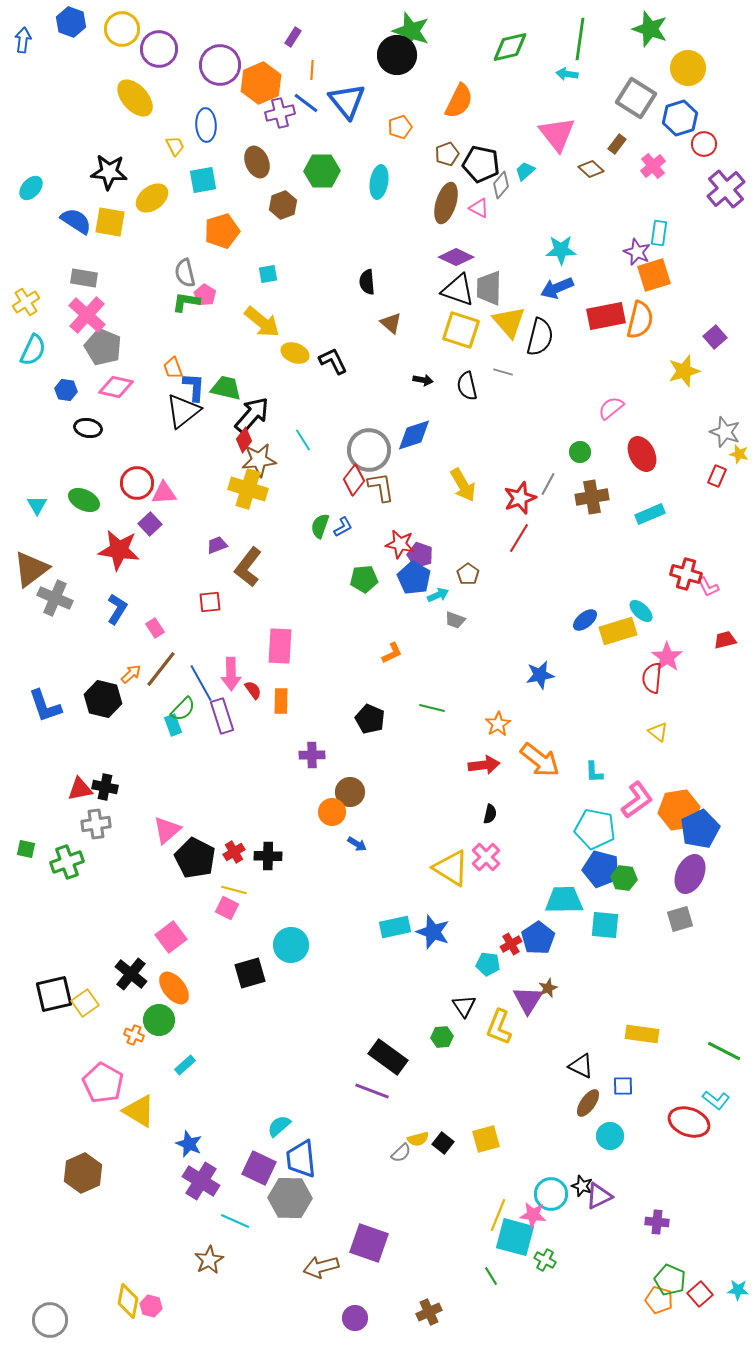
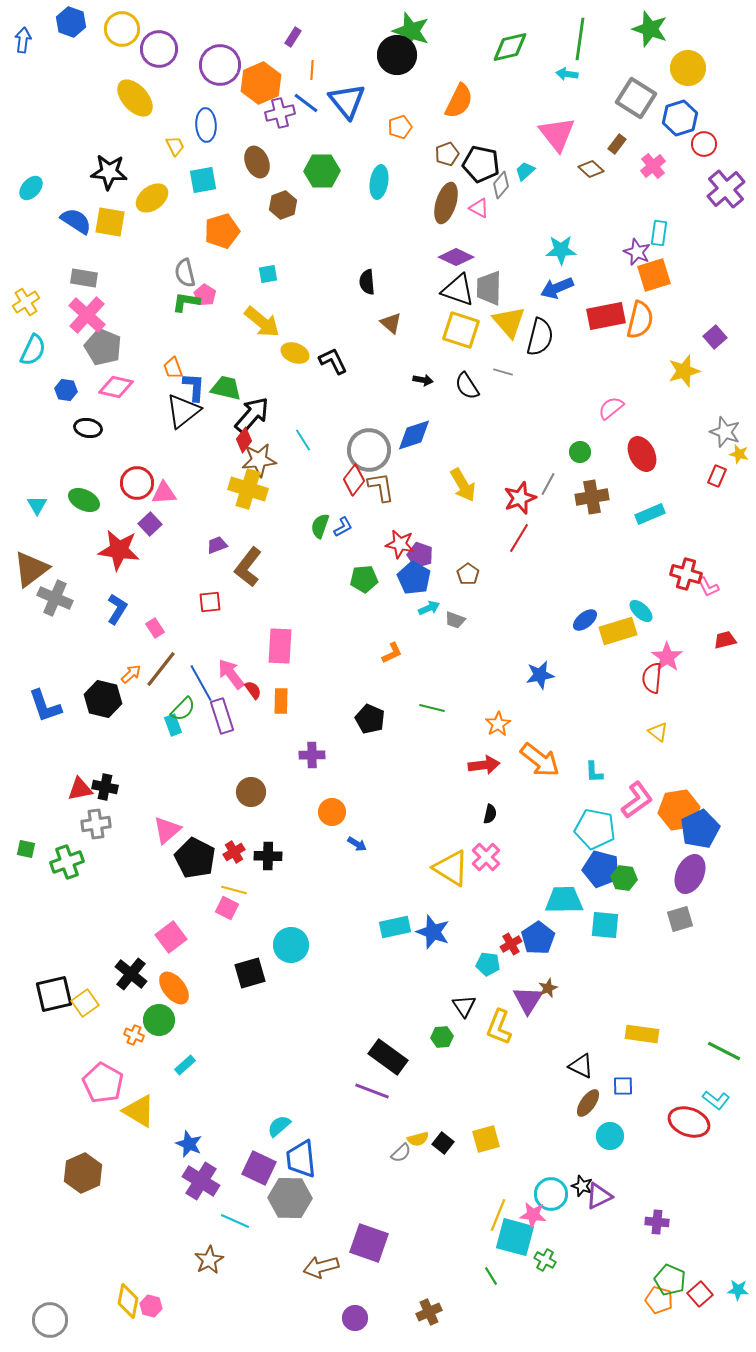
black semicircle at (467, 386): rotated 20 degrees counterclockwise
cyan arrow at (438, 595): moved 9 px left, 13 px down
pink arrow at (231, 674): rotated 144 degrees clockwise
brown circle at (350, 792): moved 99 px left
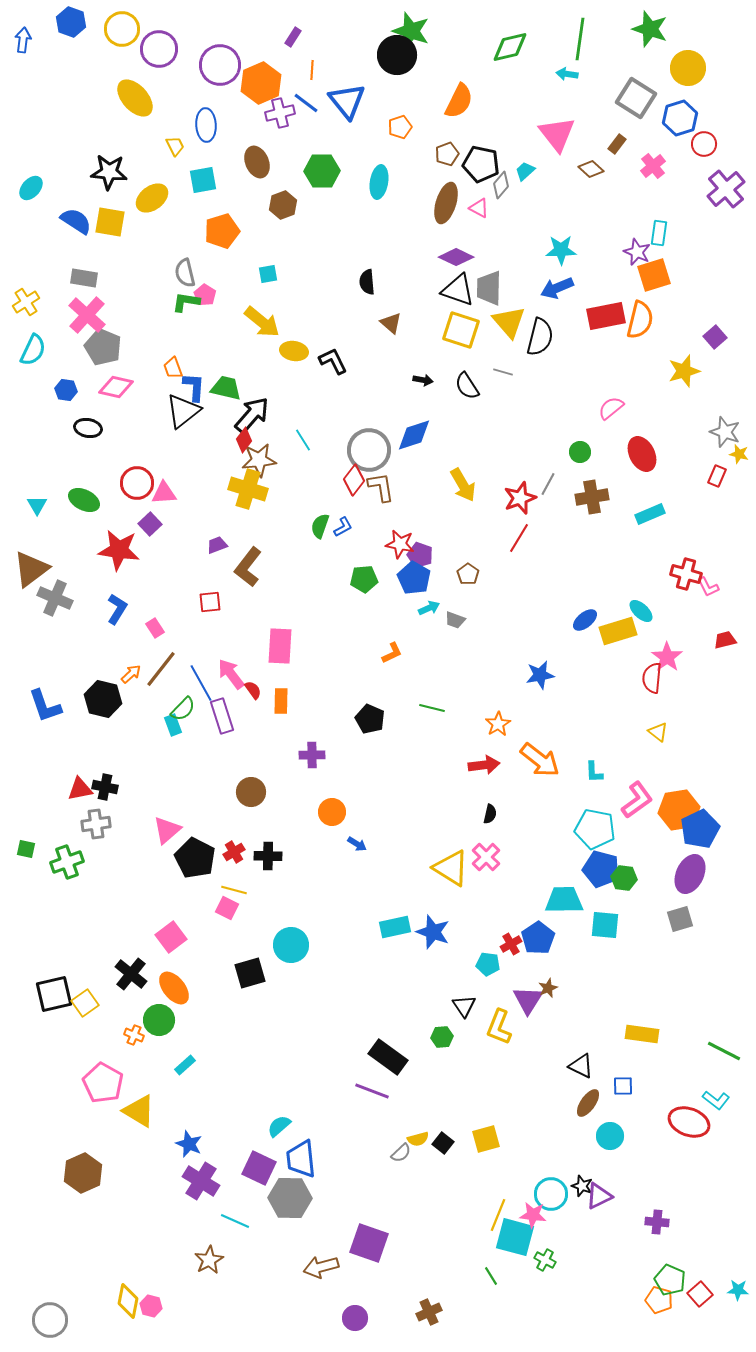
yellow ellipse at (295, 353): moved 1 px left, 2 px up; rotated 12 degrees counterclockwise
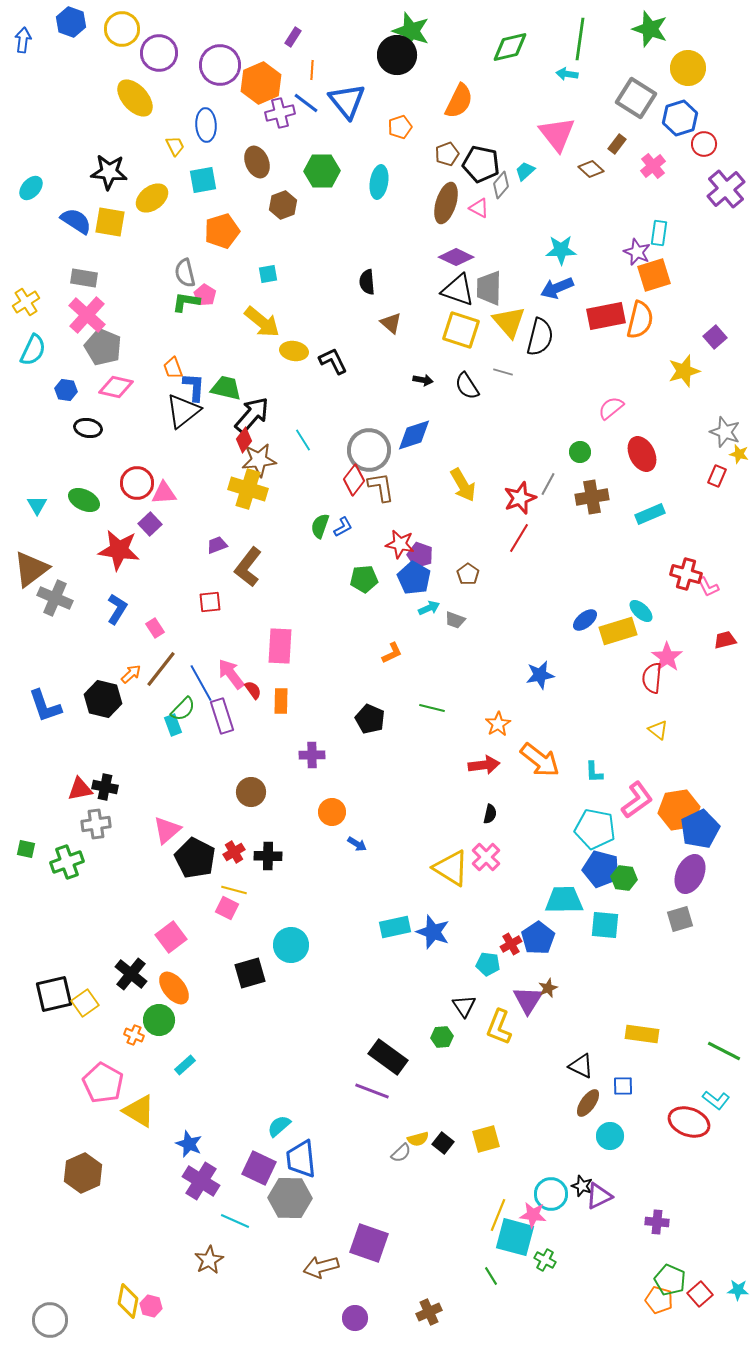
purple circle at (159, 49): moved 4 px down
yellow triangle at (658, 732): moved 2 px up
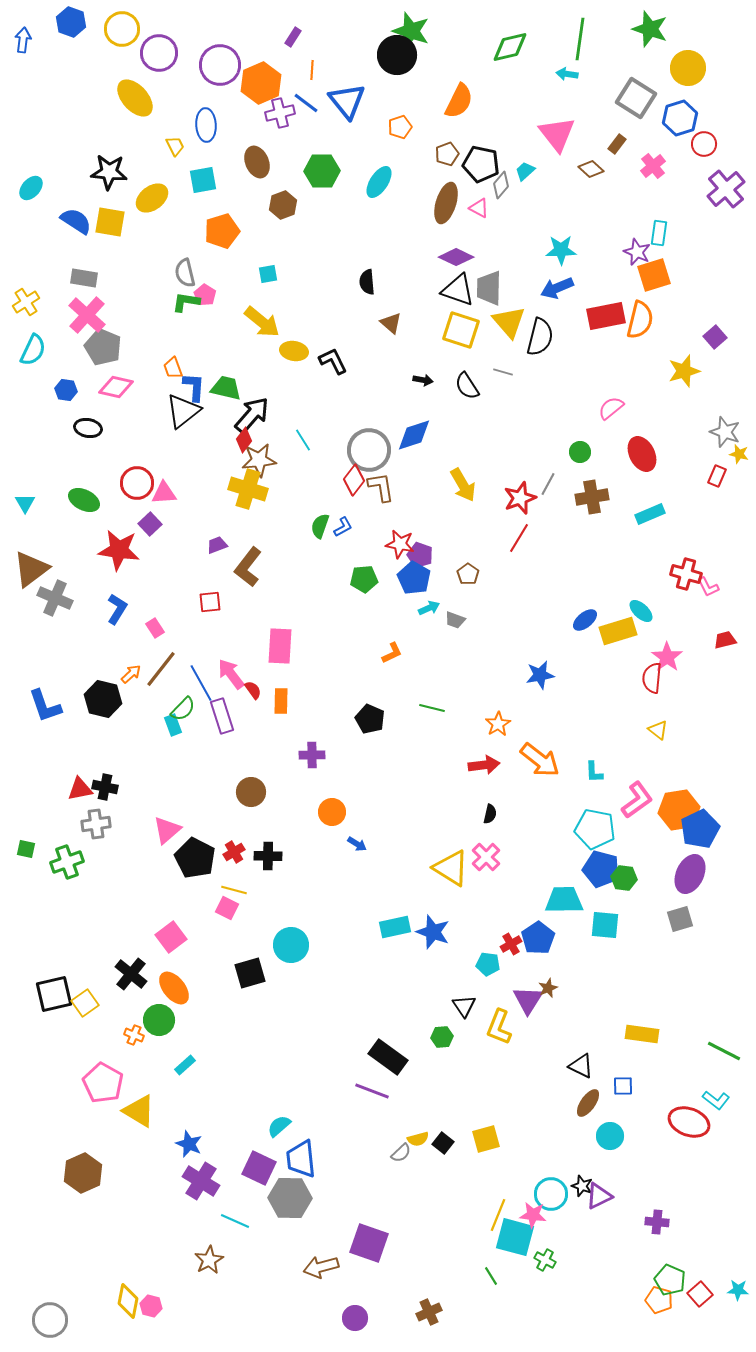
cyan ellipse at (379, 182): rotated 24 degrees clockwise
cyan triangle at (37, 505): moved 12 px left, 2 px up
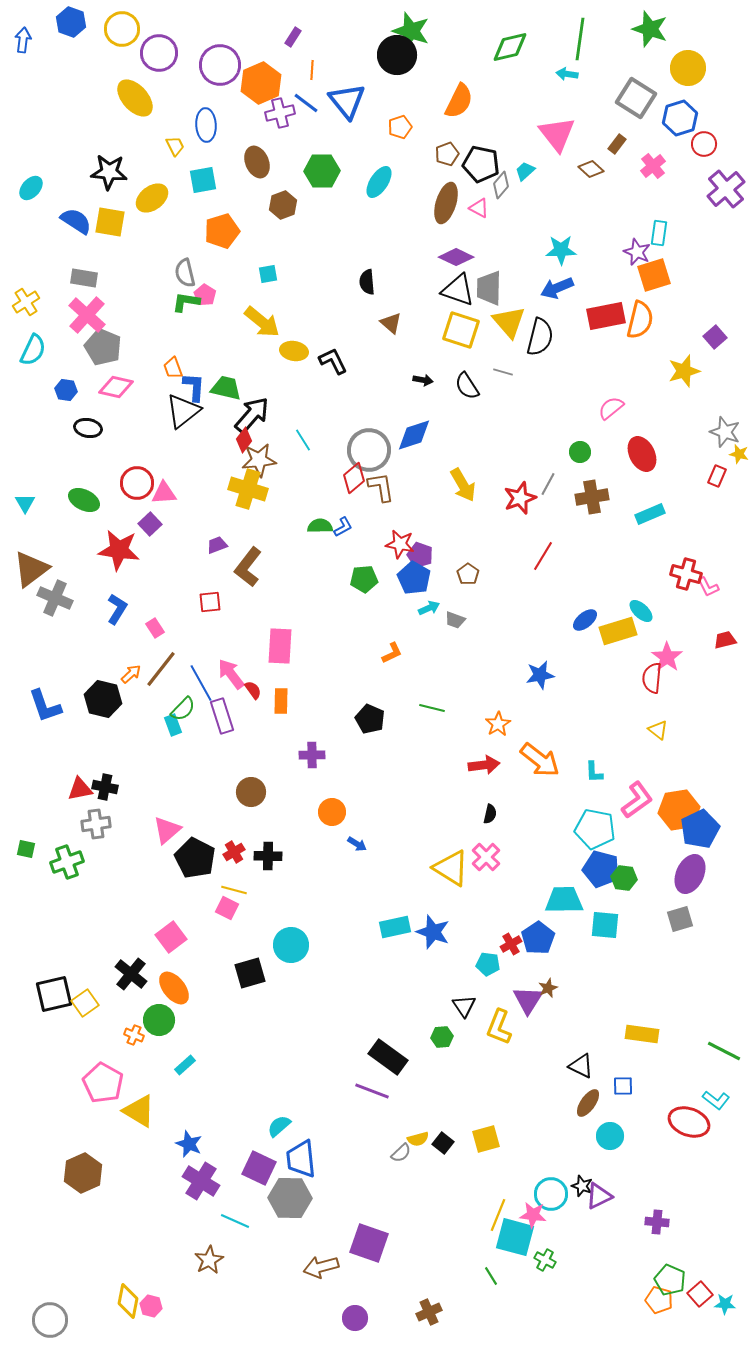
red diamond at (354, 480): moved 2 px up; rotated 12 degrees clockwise
green semicircle at (320, 526): rotated 70 degrees clockwise
red line at (519, 538): moved 24 px right, 18 px down
cyan star at (738, 1290): moved 13 px left, 14 px down
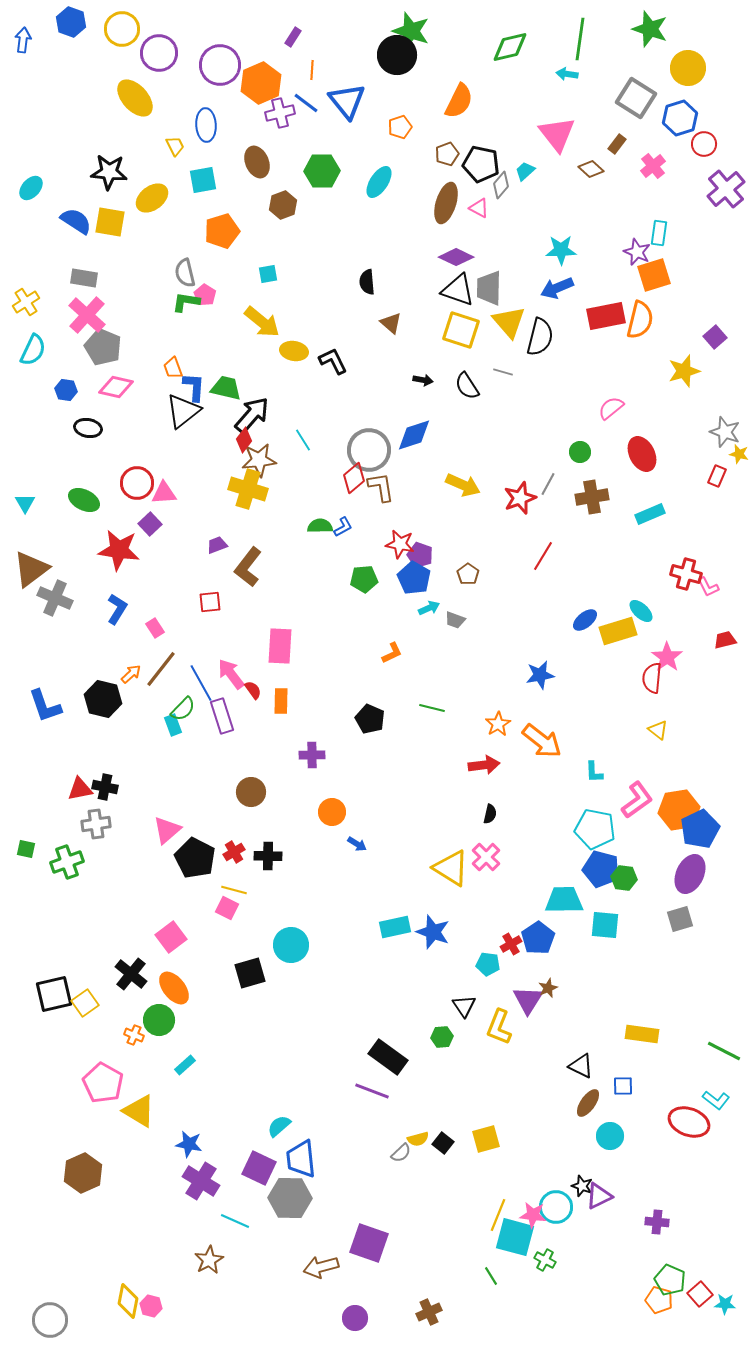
yellow arrow at (463, 485): rotated 36 degrees counterclockwise
orange arrow at (540, 760): moved 2 px right, 19 px up
blue star at (189, 1144): rotated 12 degrees counterclockwise
cyan circle at (551, 1194): moved 5 px right, 13 px down
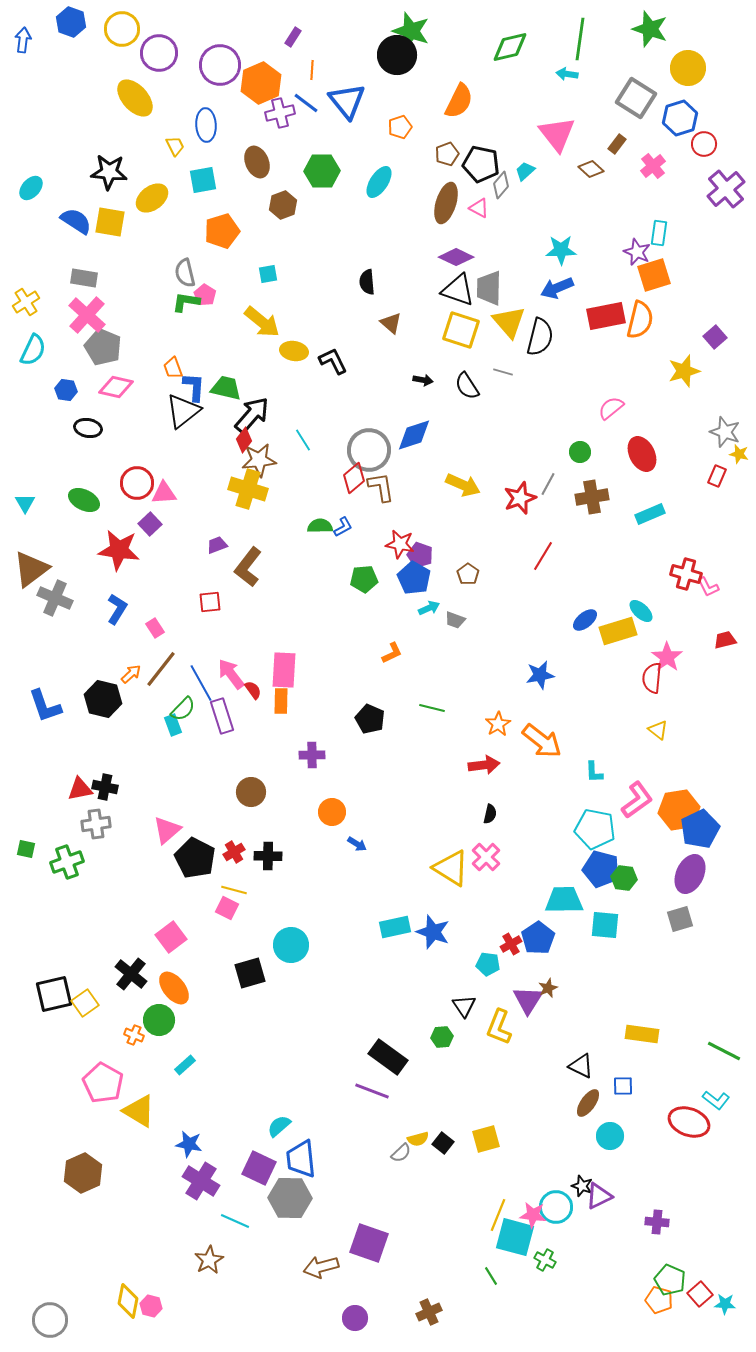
pink rectangle at (280, 646): moved 4 px right, 24 px down
